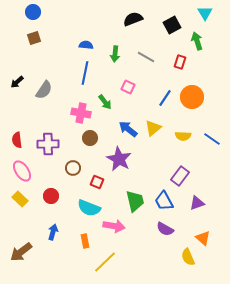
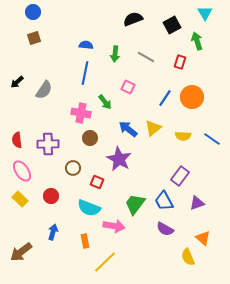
green trapezoid at (135, 201): moved 3 px down; rotated 130 degrees counterclockwise
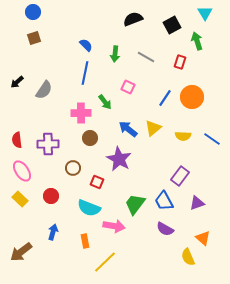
blue semicircle at (86, 45): rotated 40 degrees clockwise
pink cross at (81, 113): rotated 12 degrees counterclockwise
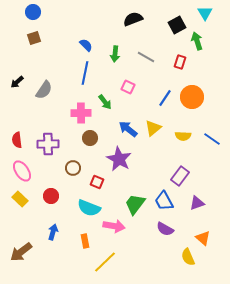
black square at (172, 25): moved 5 px right
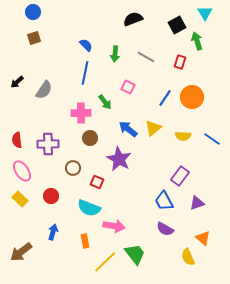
green trapezoid at (135, 204): moved 50 px down; rotated 105 degrees clockwise
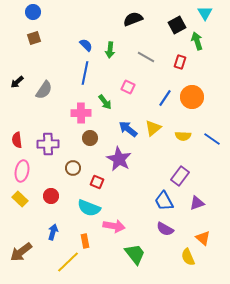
green arrow at (115, 54): moved 5 px left, 4 px up
pink ellipse at (22, 171): rotated 45 degrees clockwise
yellow line at (105, 262): moved 37 px left
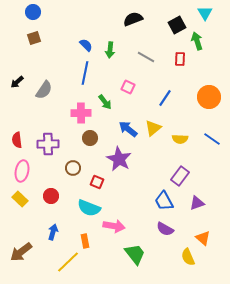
red rectangle at (180, 62): moved 3 px up; rotated 16 degrees counterclockwise
orange circle at (192, 97): moved 17 px right
yellow semicircle at (183, 136): moved 3 px left, 3 px down
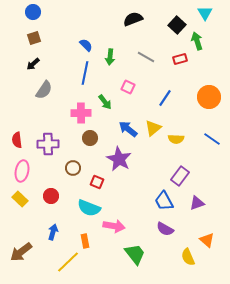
black square at (177, 25): rotated 18 degrees counterclockwise
green arrow at (110, 50): moved 7 px down
red rectangle at (180, 59): rotated 72 degrees clockwise
black arrow at (17, 82): moved 16 px right, 18 px up
yellow semicircle at (180, 139): moved 4 px left
orange triangle at (203, 238): moved 4 px right, 2 px down
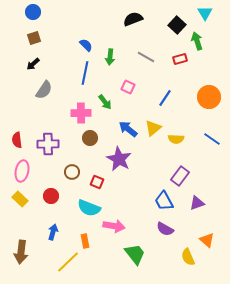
brown circle at (73, 168): moved 1 px left, 4 px down
brown arrow at (21, 252): rotated 45 degrees counterclockwise
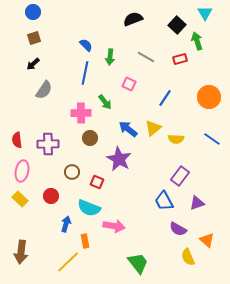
pink square at (128, 87): moved 1 px right, 3 px up
purple semicircle at (165, 229): moved 13 px right
blue arrow at (53, 232): moved 13 px right, 8 px up
green trapezoid at (135, 254): moved 3 px right, 9 px down
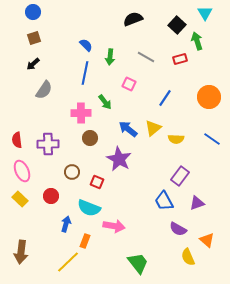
pink ellipse at (22, 171): rotated 35 degrees counterclockwise
orange rectangle at (85, 241): rotated 32 degrees clockwise
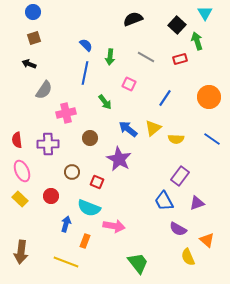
black arrow at (33, 64): moved 4 px left; rotated 64 degrees clockwise
pink cross at (81, 113): moved 15 px left; rotated 12 degrees counterclockwise
yellow line at (68, 262): moved 2 px left; rotated 65 degrees clockwise
